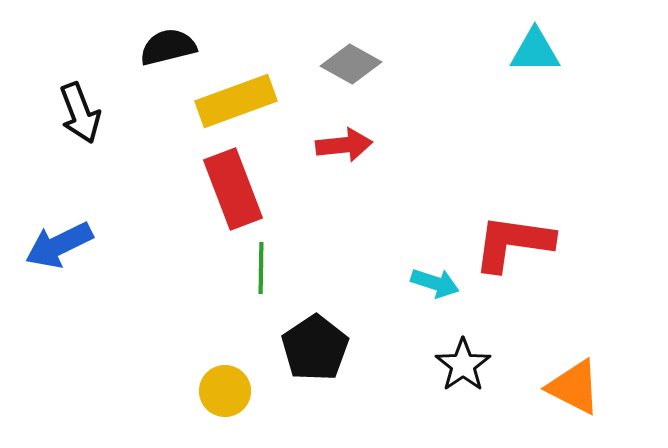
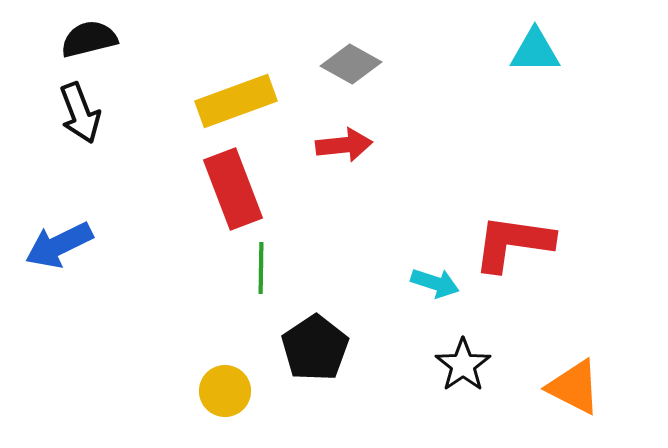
black semicircle: moved 79 px left, 8 px up
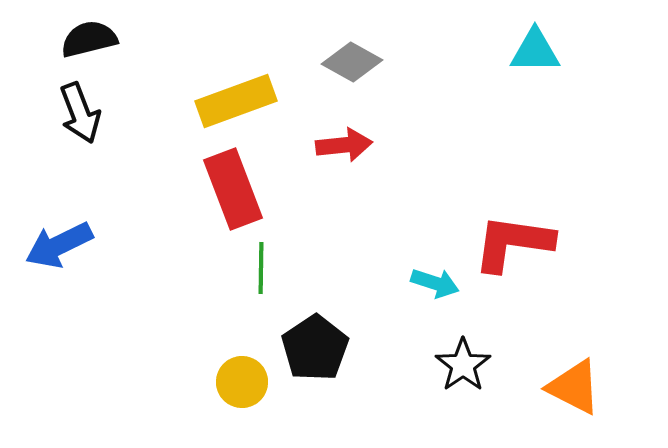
gray diamond: moved 1 px right, 2 px up
yellow circle: moved 17 px right, 9 px up
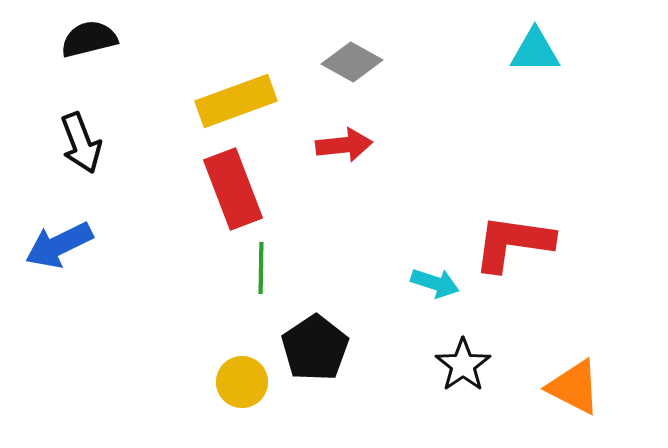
black arrow: moved 1 px right, 30 px down
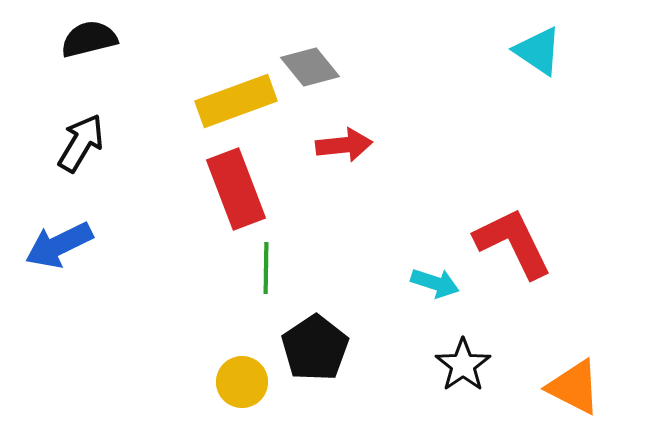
cyan triangle: moved 3 px right; rotated 34 degrees clockwise
gray diamond: moved 42 px left, 5 px down; rotated 22 degrees clockwise
black arrow: rotated 128 degrees counterclockwise
red rectangle: moved 3 px right
red L-shape: rotated 56 degrees clockwise
green line: moved 5 px right
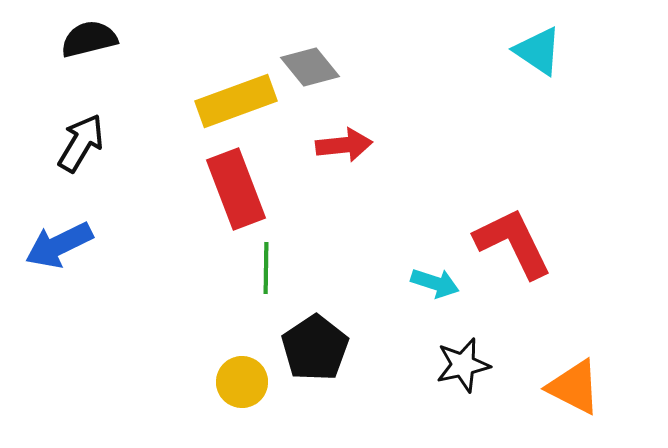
black star: rotated 22 degrees clockwise
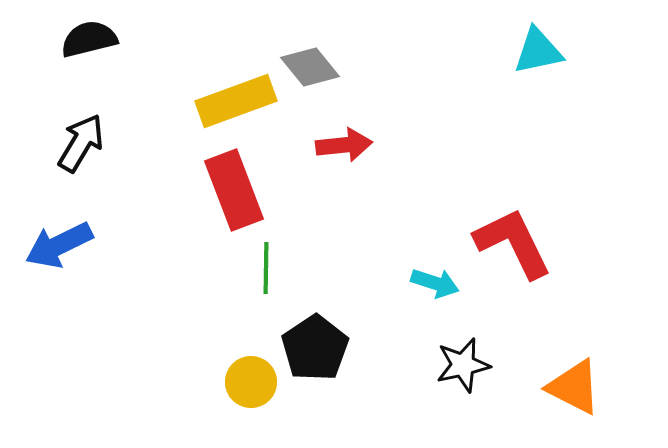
cyan triangle: rotated 46 degrees counterclockwise
red rectangle: moved 2 px left, 1 px down
yellow circle: moved 9 px right
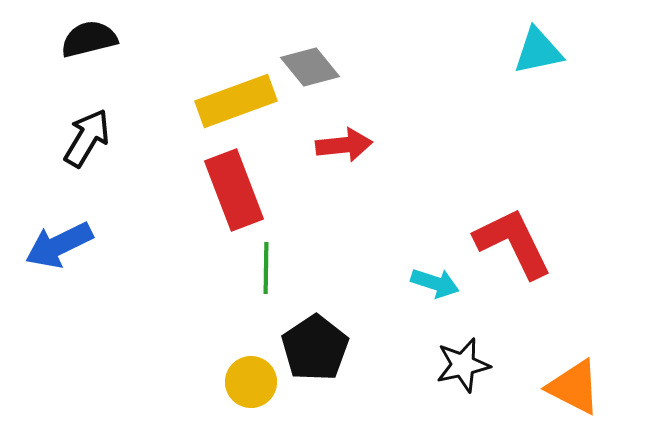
black arrow: moved 6 px right, 5 px up
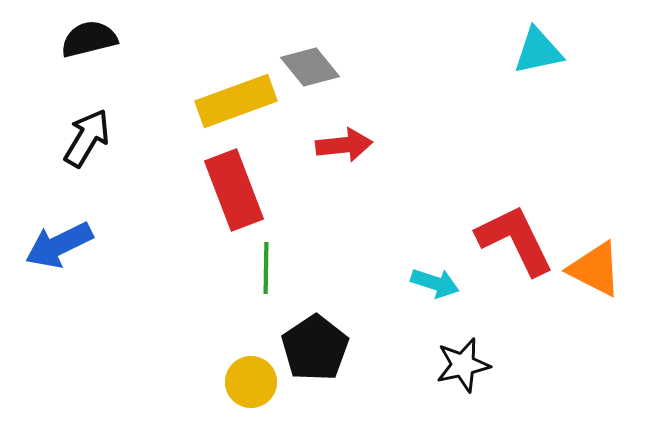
red L-shape: moved 2 px right, 3 px up
orange triangle: moved 21 px right, 118 px up
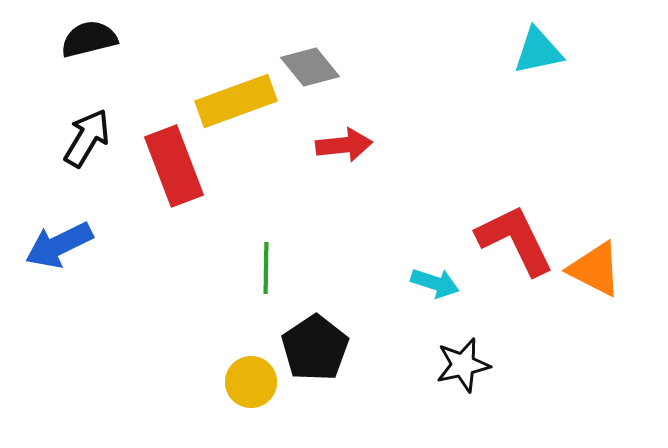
red rectangle: moved 60 px left, 24 px up
